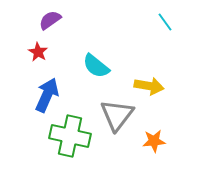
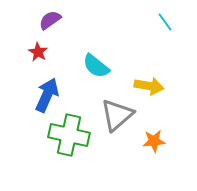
gray triangle: rotated 12 degrees clockwise
green cross: moved 1 px left, 1 px up
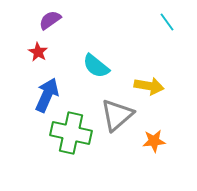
cyan line: moved 2 px right
green cross: moved 2 px right, 2 px up
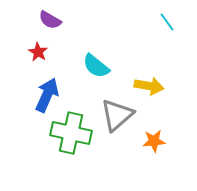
purple semicircle: rotated 115 degrees counterclockwise
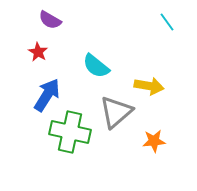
blue arrow: rotated 8 degrees clockwise
gray triangle: moved 1 px left, 3 px up
green cross: moved 1 px left, 1 px up
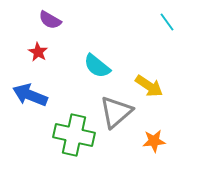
cyan semicircle: moved 1 px right
yellow arrow: rotated 24 degrees clockwise
blue arrow: moved 17 px left; rotated 100 degrees counterclockwise
green cross: moved 4 px right, 3 px down
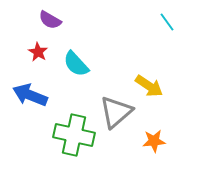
cyan semicircle: moved 21 px left, 2 px up; rotated 8 degrees clockwise
